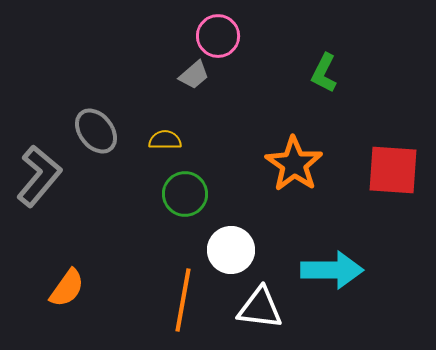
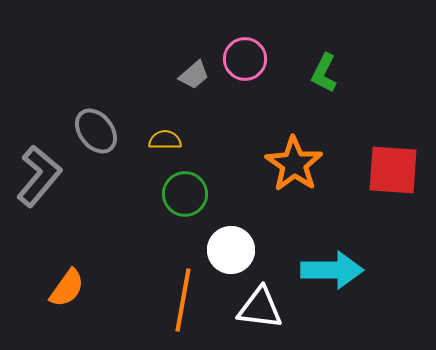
pink circle: moved 27 px right, 23 px down
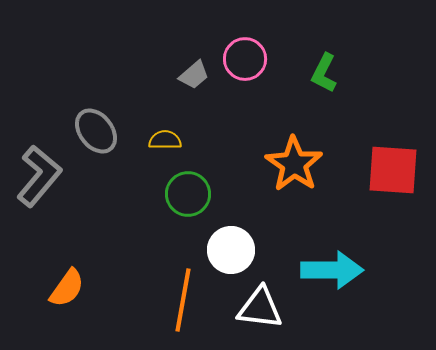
green circle: moved 3 px right
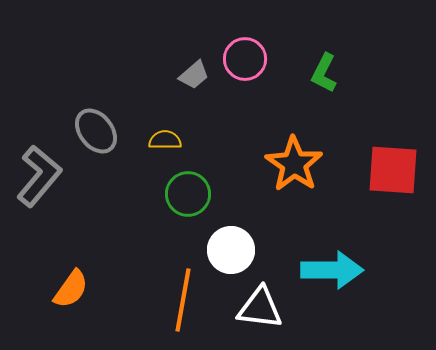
orange semicircle: moved 4 px right, 1 px down
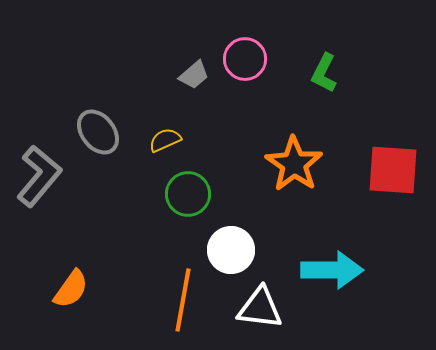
gray ellipse: moved 2 px right, 1 px down
yellow semicircle: rotated 24 degrees counterclockwise
